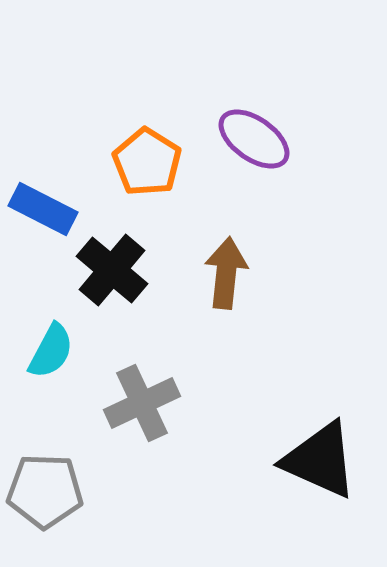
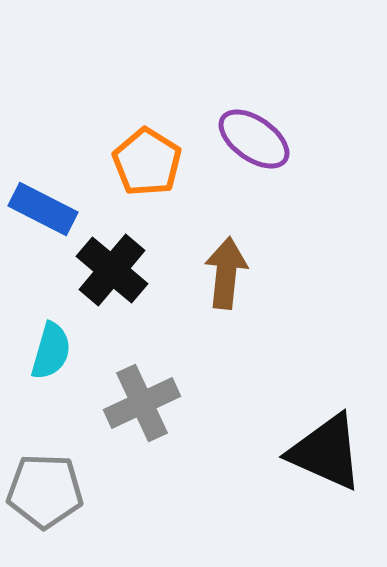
cyan semicircle: rotated 12 degrees counterclockwise
black triangle: moved 6 px right, 8 px up
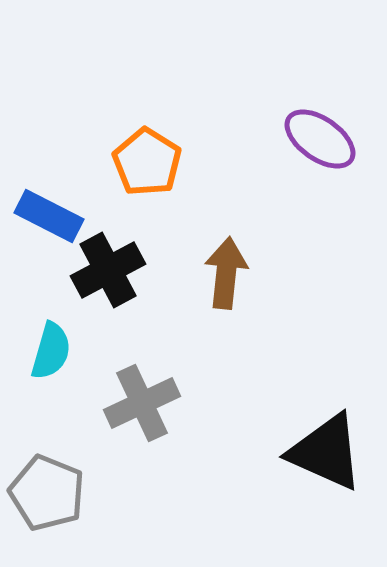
purple ellipse: moved 66 px right
blue rectangle: moved 6 px right, 7 px down
black cross: moved 4 px left; rotated 22 degrees clockwise
gray pentagon: moved 2 px right, 2 px down; rotated 20 degrees clockwise
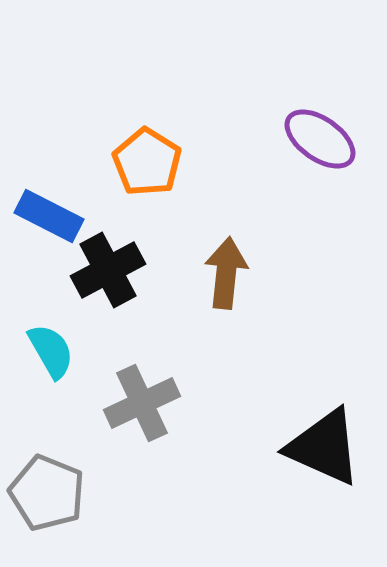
cyan semicircle: rotated 46 degrees counterclockwise
black triangle: moved 2 px left, 5 px up
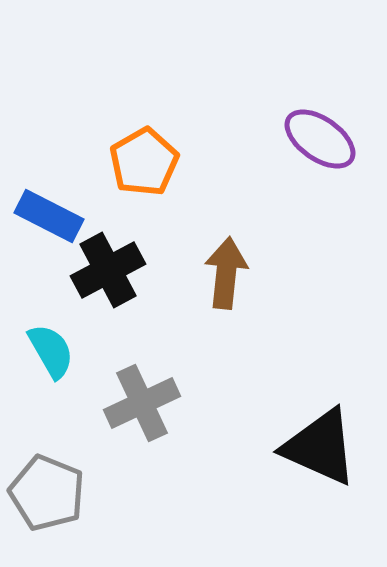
orange pentagon: moved 3 px left; rotated 10 degrees clockwise
black triangle: moved 4 px left
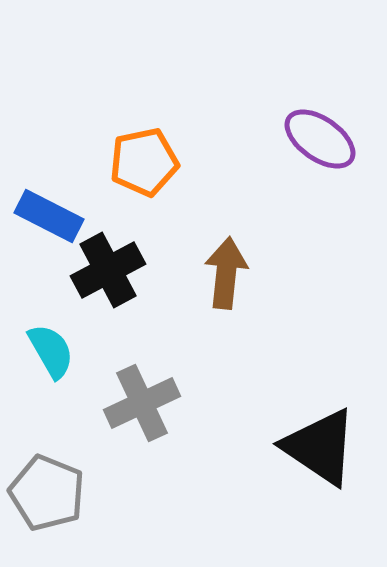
orange pentagon: rotated 18 degrees clockwise
black triangle: rotated 10 degrees clockwise
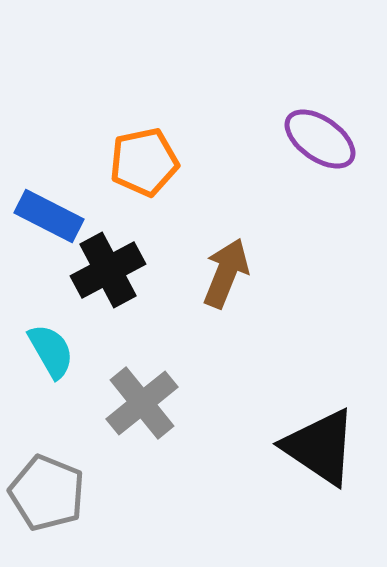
brown arrow: rotated 16 degrees clockwise
gray cross: rotated 14 degrees counterclockwise
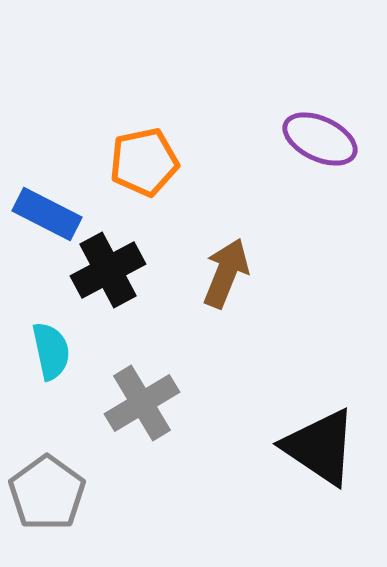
purple ellipse: rotated 10 degrees counterclockwise
blue rectangle: moved 2 px left, 2 px up
cyan semicircle: rotated 18 degrees clockwise
gray cross: rotated 8 degrees clockwise
gray pentagon: rotated 14 degrees clockwise
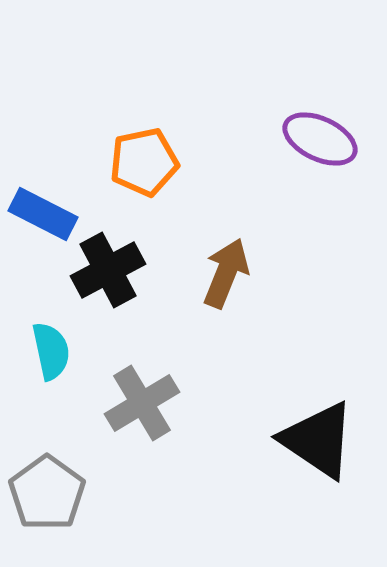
blue rectangle: moved 4 px left
black triangle: moved 2 px left, 7 px up
